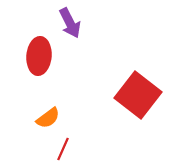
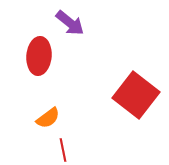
purple arrow: rotated 24 degrees counterclockwise
red square: moved 2 px left
red line: moved 1 px down; rotated 35 degrees counterclockwise
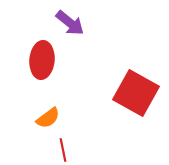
red ellipse: moved 3 px right, 4 px down
red square: moved 2 px up; rotated 9 degrees counterclockwise
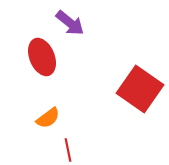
red ellipse: moved 3 px up; rotated 27 degrees counterclockwise
red square: moved 4 px right, 4 px up; rotated 6 degrees clockwise
red line: moved 5 px right
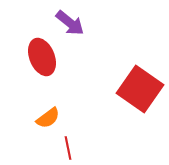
red line: moved 2 px up
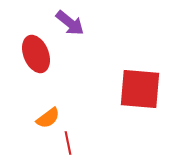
red ellipse: moved 6 px left, 3 px up
red square: rotated 30 degrees counterclockwise
red line: moved 5 px up
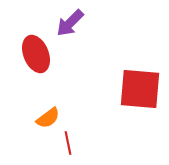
purple arrow: rotated 96 degrees clockwise
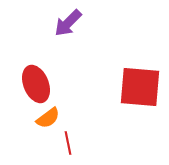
purple arrow: moved 2 px left
red ellipse: moved 30 px down
red square: moved 2 px up
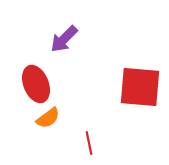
purple arrow: moved 4 px left, 16 px down
red line: moved 21 px right
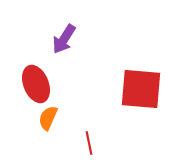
purple arrow: rotated 12 degrees counterclockwise
red square: moved 1 px right, 2 px down
orange semicircle: rotated 150 degrees clockwise
